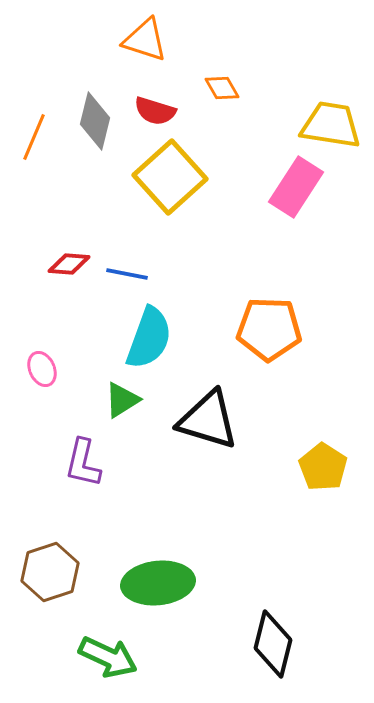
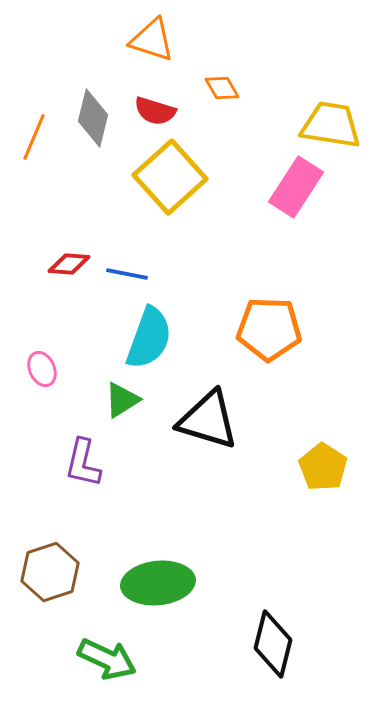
orange triangle: moved 7 px right
gray diamond: moved 2 px left, 3 px up
green arrow: moved 1 px left, 2 px down
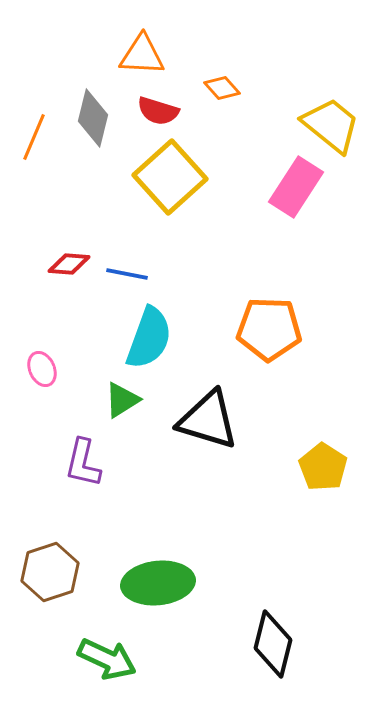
orange triangle: moved 10 px left, 15 px down; rotated 15 degrees counterclockwise
orange diamond: rotated 12 degrees counterclockwise
red semicircle: moved 3 px right
yellow trapezoid: rotated 30 degrees clockwise
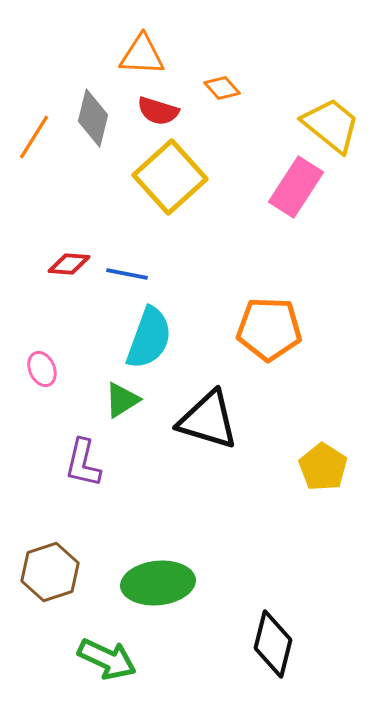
orange line: rotated 9 degrees clockwise
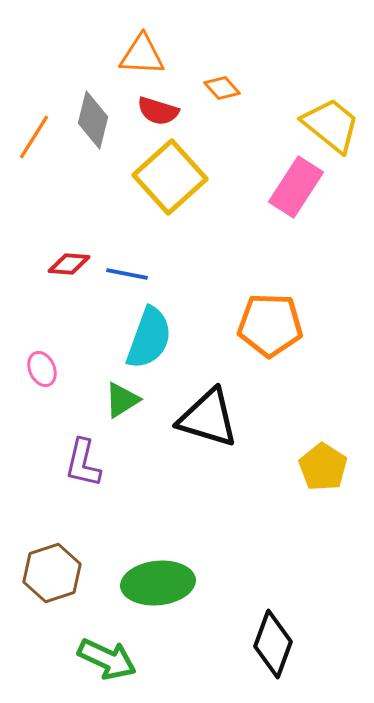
gray diamond: moved 2 px down
orange pentagon: moved 1 px right, 4 px up
black triangle: moved 2 px up
brown hexagon: moved 2 px right, 1 px down
black diamond: rotated 6 degrees clockwise
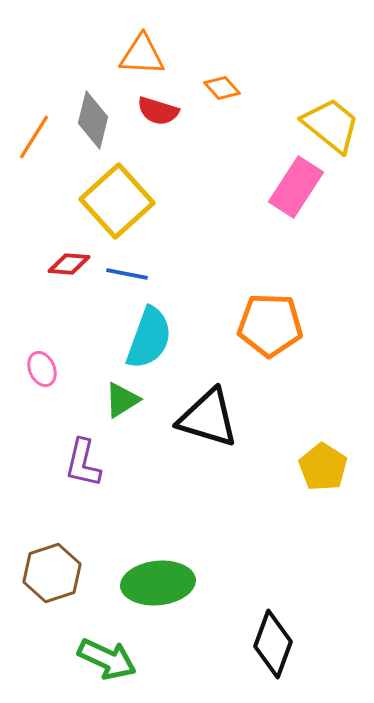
yellow square: moved 53 px left, 24 px down
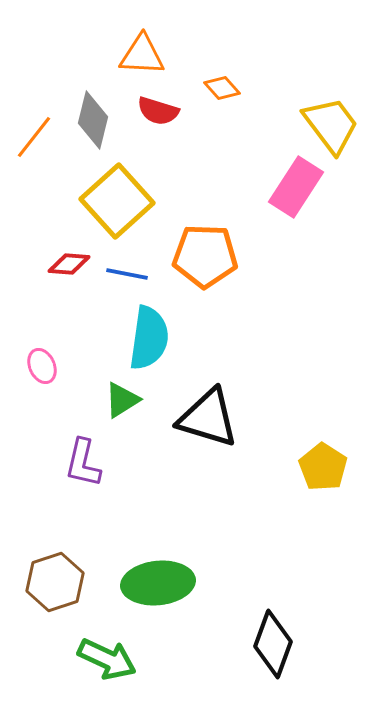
yellow trapezoid: rotated 14 degrees clockwise
orange line: rotated 6 degrees clockwise
orange pentagon: moved 65 px left, 69 px up
cyan semicircle: rotated 12 degrees counterclockwise
pink ellipse: moved 3 px up
brown hexagon: moved 3 px right, 9 px down
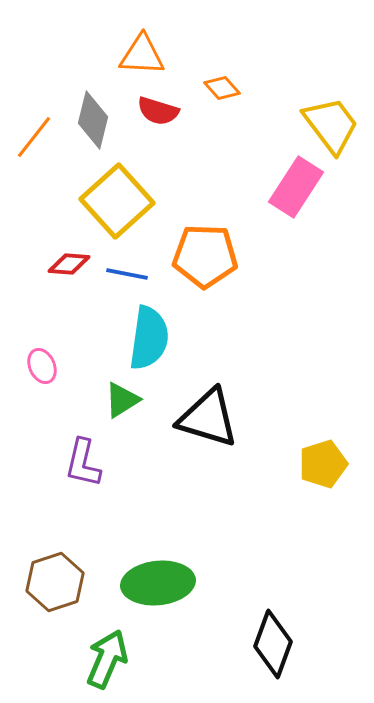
yellow pentagon: moved 3 px up; rotated 21 degrees clockwise
green arrow: rotated 92 degrees counterclockwise
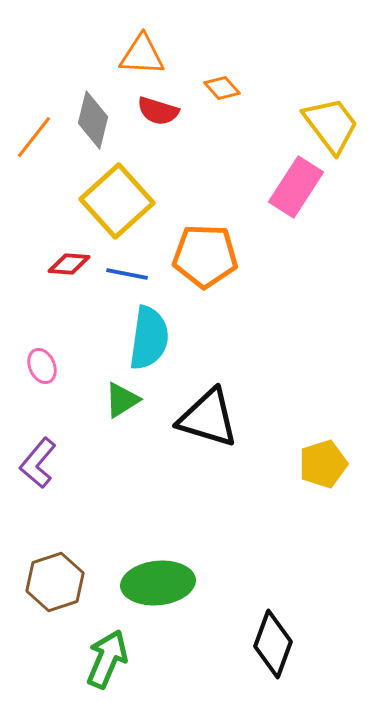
purple L-shape: moved 45 px left; rotated 27 degrees clockwise
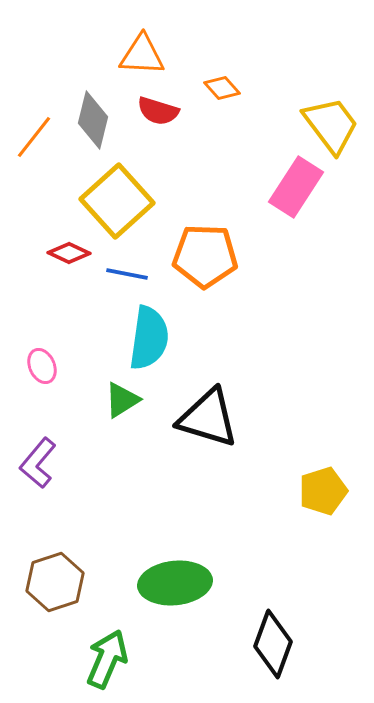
red diamond: moved 11 px up; rotated 21 degrees clockwise
yellow pentagon: moved 27 px down
green ellipse: moved 17 px right
